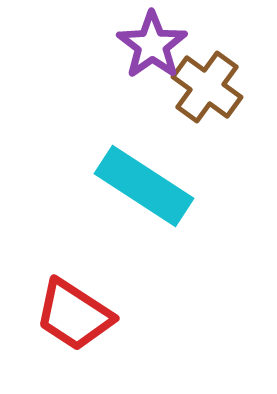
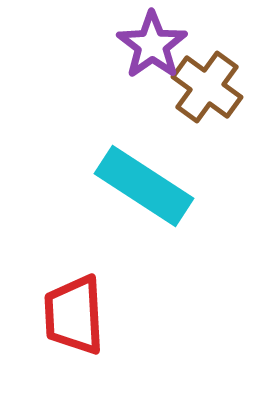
red trapezoid: rotated 54 degrees clockwise
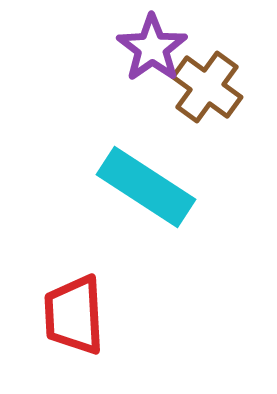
purple star: moved 3 px down
cyan rectangle: moved 2 px right, 1 px down
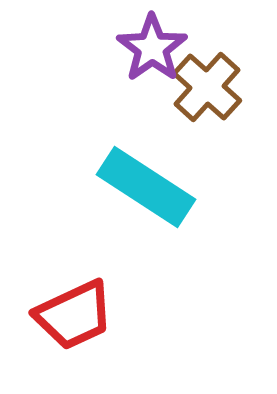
brown cross: rotated 6 degrees clockwise
red trapezoid: rotated 112 degrees counterclockwise
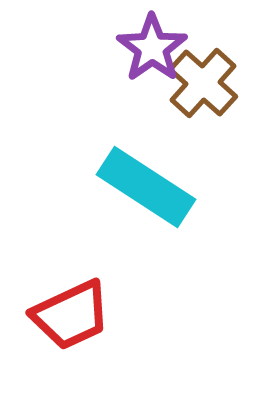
brown cross: moved 4 px left, 4 px up
red trapezoid: moved 3 px left
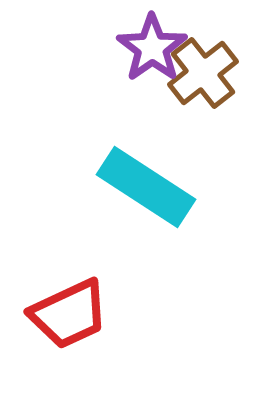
brown cross: moved 10 px up; rotated 10 degrees clockwise
red trapezoid: moved 2 px left, 1 px up
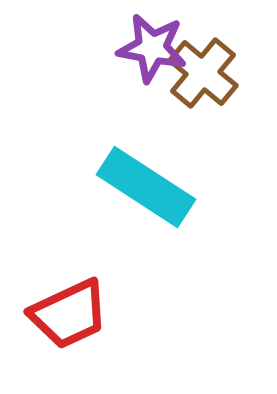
purple star: rotated 26 degrees counterclockwise
brown cross: rotated 12 degrees counterclockwise
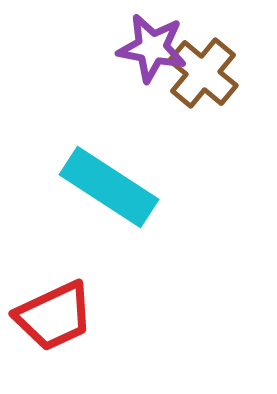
cyan rectangle: moved 37 px left
red trapezoid: moved 15 px left, 2 px down
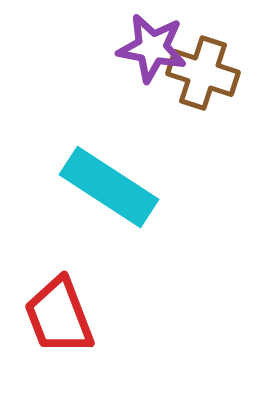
brown cross: rotated 22 degrees counterclockwise
red trapezoid: moved 5 px right; rotated 94 degrees clockwise
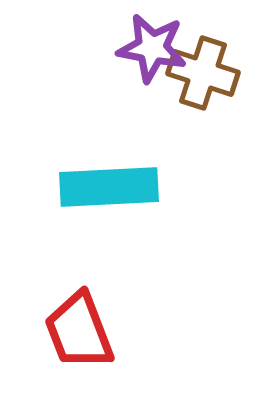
cyan rectangle: rotated 36 degrees counterclockwise
red trapezoid: moved 20 px right, 15 px down
